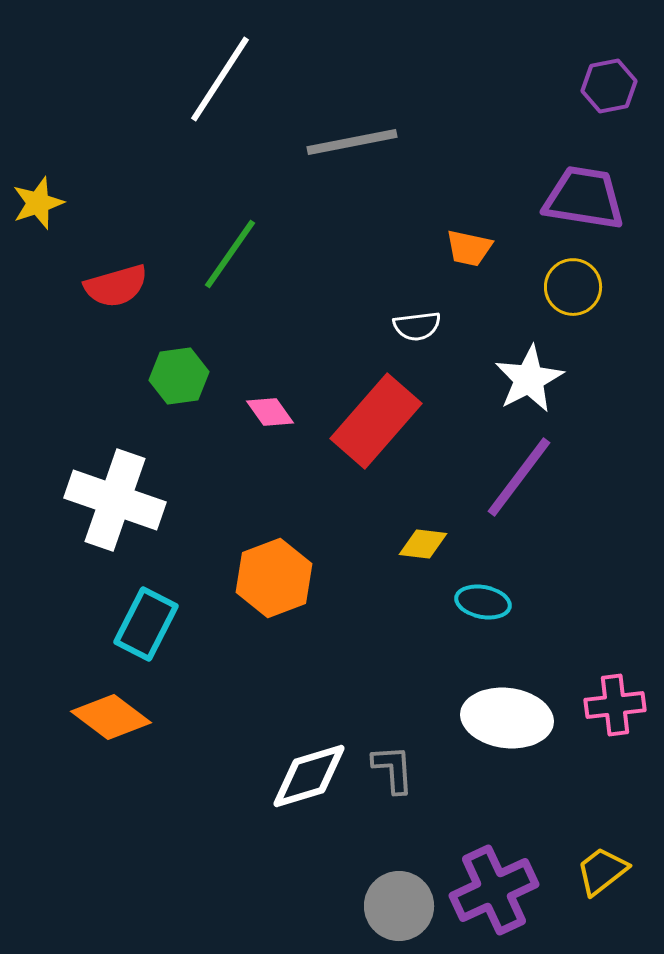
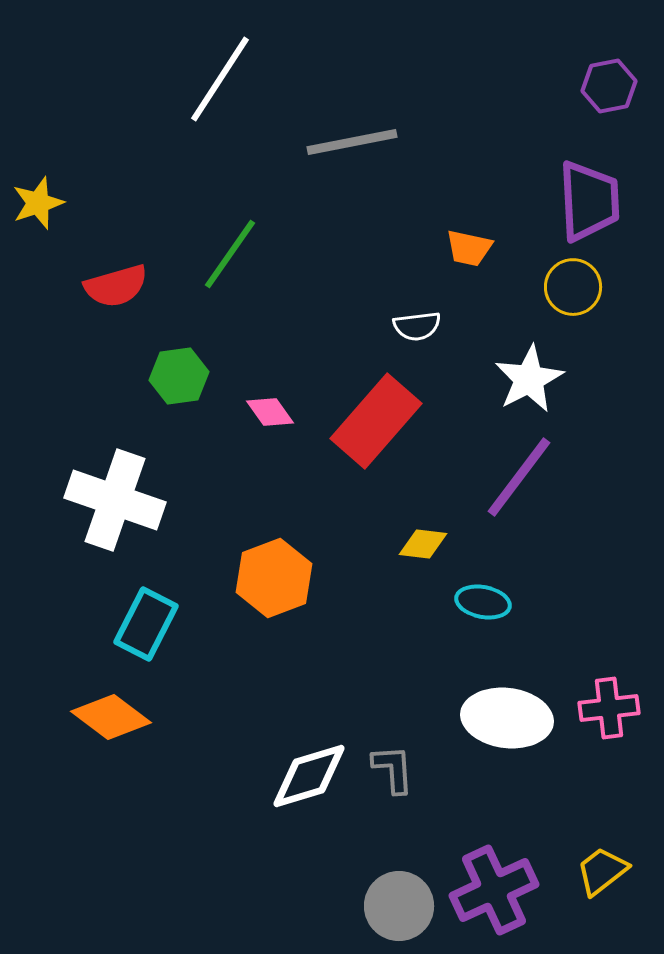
purple trapezoid: moved 5 px right, 3 px down; rotated 78 degrees clockwise
pink cross: moved 6 px left, 3 px down
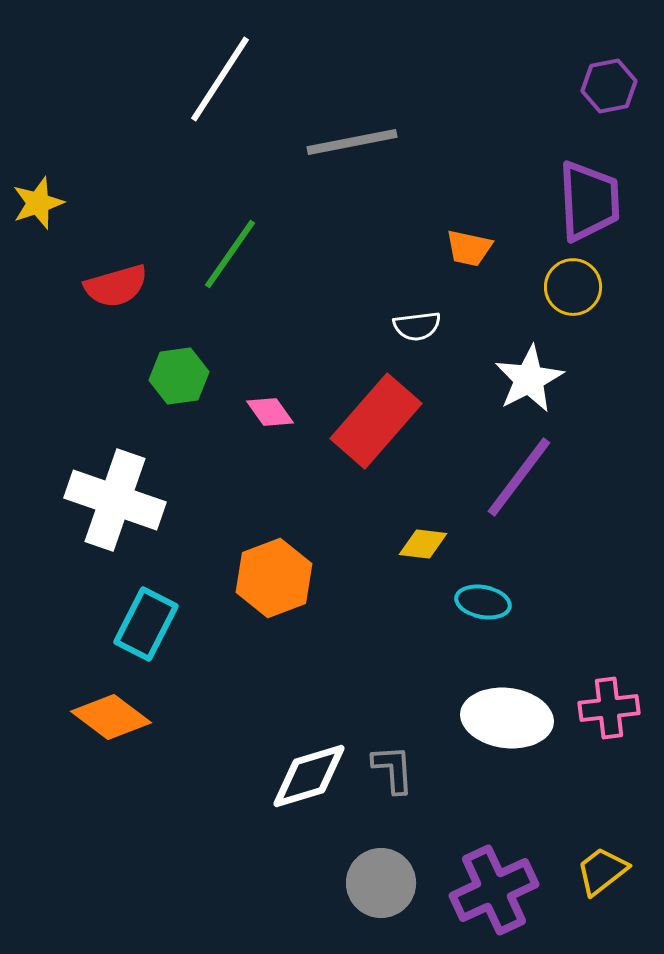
gray circle: moved 18 px left, 23 px up
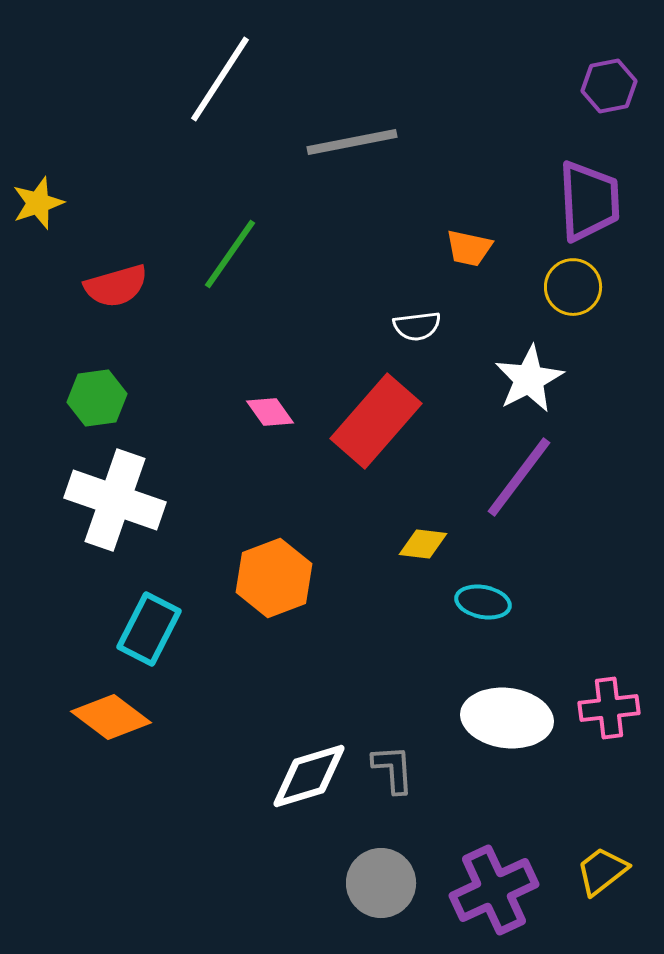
green hexagon: moved 82 px left, 22 px down
cyan rectangle: moved 3 px right, 5 px down
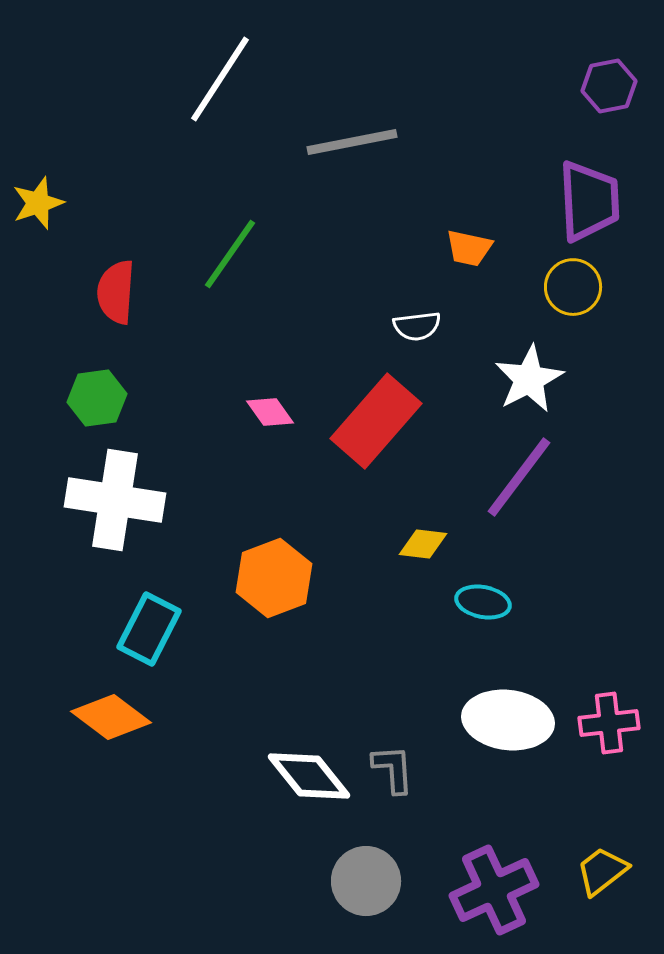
red semicircle: moved 6 px down; rotated 110 degrees clockwise
white cross: rotated 10 degrees counterclockwise
pink cross: moved 15 px down
white ellipse: moved 1 px right, 2 px down
white diamond: rotated 68 degrees clockwise
gray circle: moved 15 px left, 2 px up
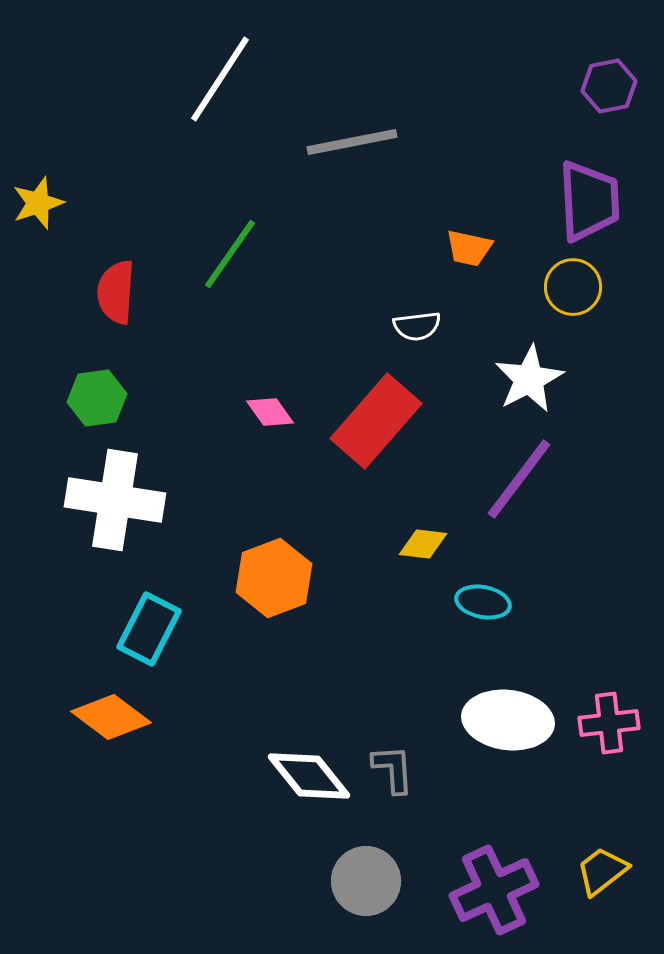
purple line: moved 2 px down
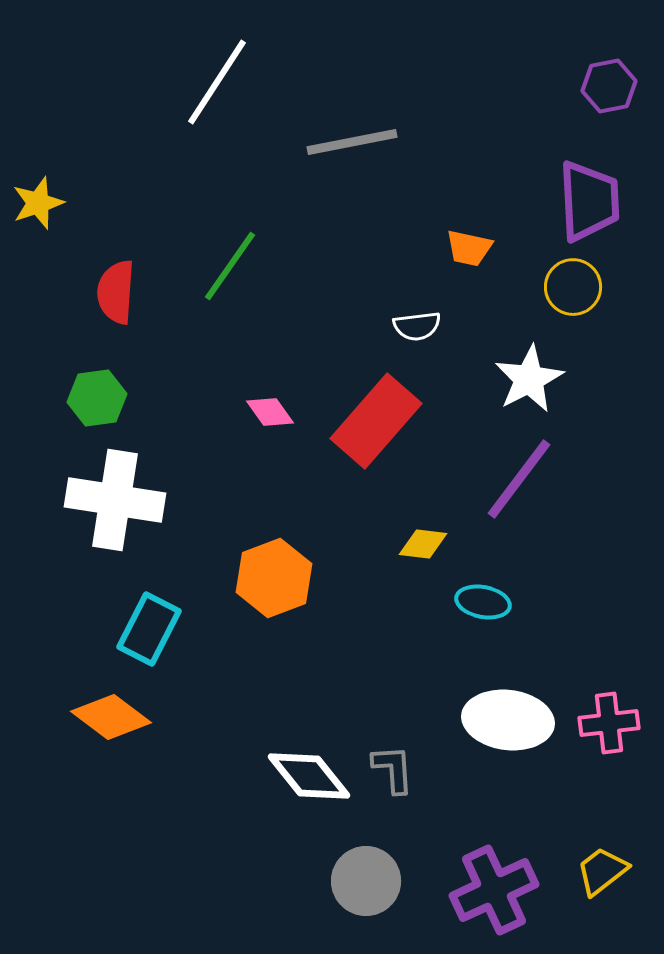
white line: moved 3 px left, 3 px down
green line: moved 12 px down
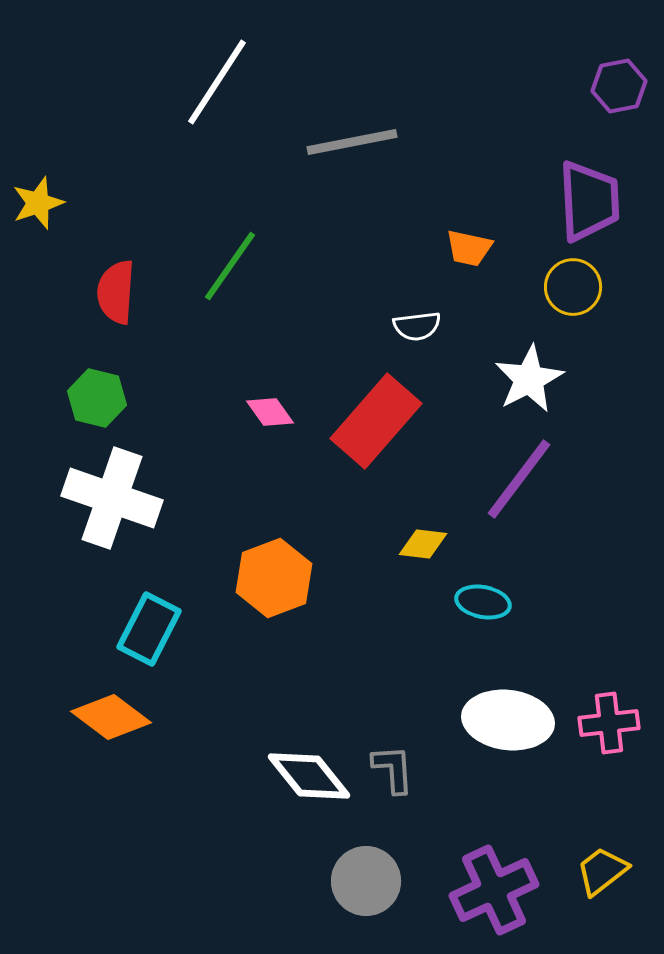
purple hexagon: moved 10 px right
green hexagon: rotated 22 degrees clockwise
white cross: moved 3 px left, 2 px up; rotated 10 degrees clockwise
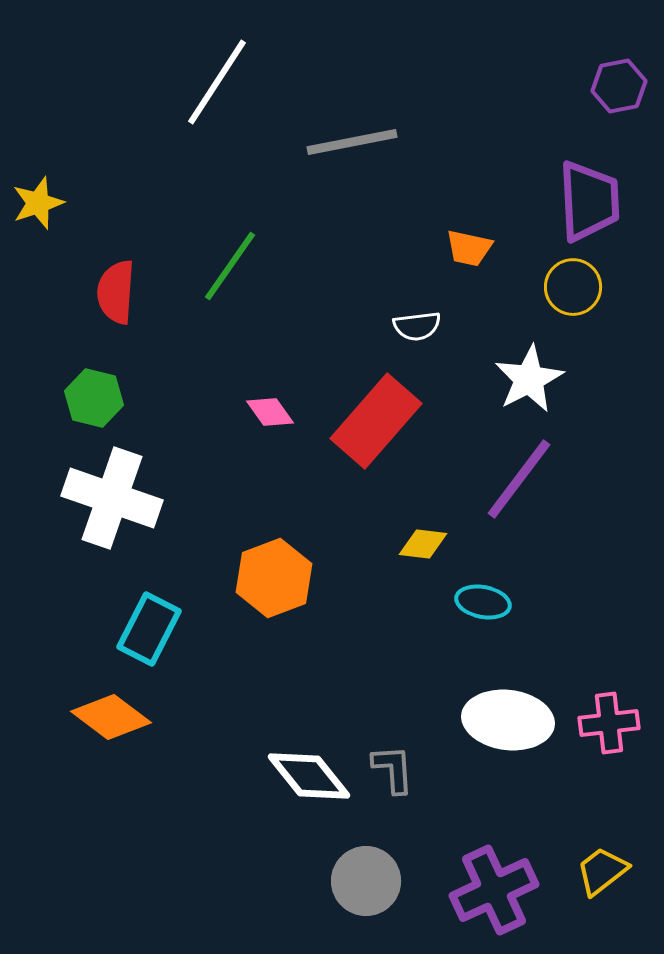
green hexagon: moved 3 px left
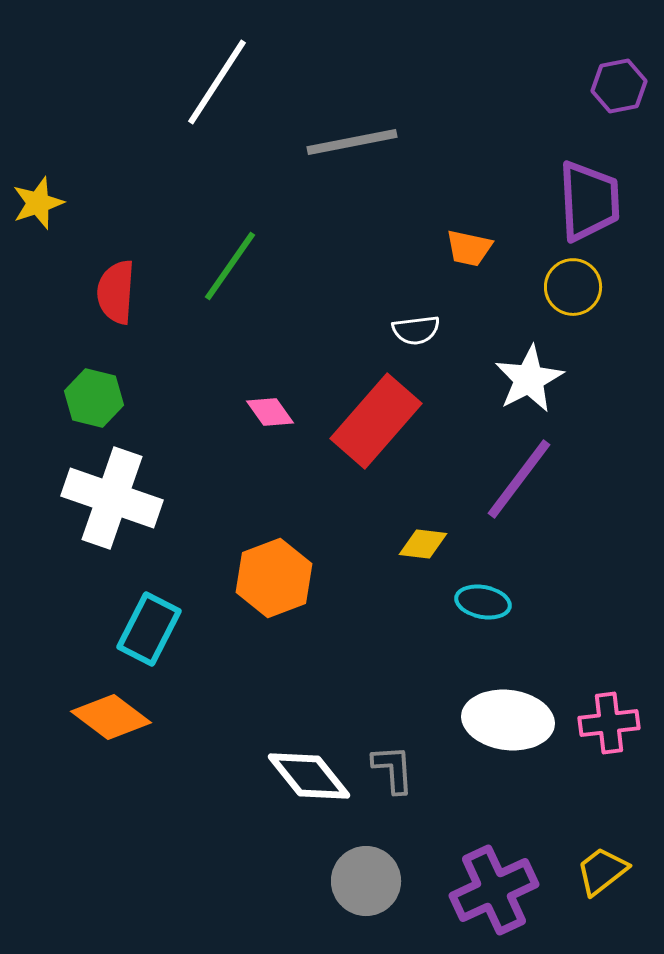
white semicircle: moved 1 px left, 4 px down
